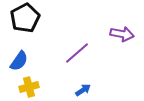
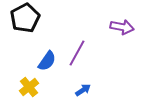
purple arrow: moved 7 px up
purple line: rotated 20 degrees counterclockwise
blue semicircle: moved 28 px right
yellow cross: rotated 24 degrees counterclockwise
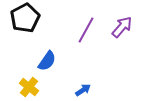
purple arrow: rotated 60 degrees counterclockwise
purple line: moved 9 px right, 23 px up
yellow cross: rotated 12 degrees counterclockwise
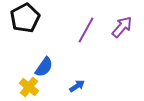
blue semicircle: moved 3 px left, 6 px down
blue arrow: moved 6 px left, 4 px up
